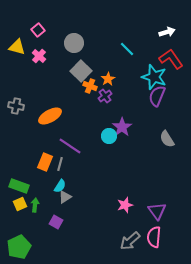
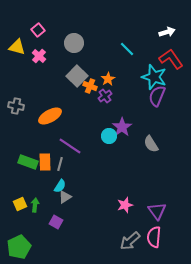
gray square: moved 4 px left, 5 px down
gray semicircle: moved 16 px left, 5 px down
orange rectangle: rotated 24 degrees counterclockwise
green rectangle: moved 9 px right, 24 px up
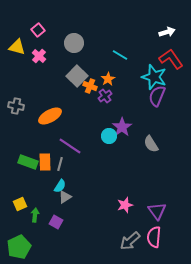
cyan line: moved 7 px left, 6 px down; rotated 14 degrees counterclockwise
green arrow: moved 10 px down
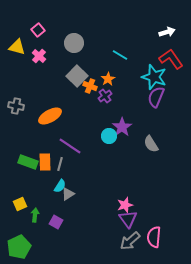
purple semicircle: moved 1 px left, 1 px down
gray triangle: moved 3 px right, 3 px up
purple triangle: moved 29 px left, 8 px down
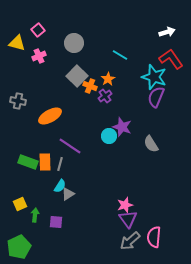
yellow triangle: moved 4 px up
pink cross: rotated 24 degrees clockwise
gray cross: moved 2 px right, 5 px up
purple star: rotated 18 degrees counterclockwise
purple square: rotated 24 degrees counterclockwise
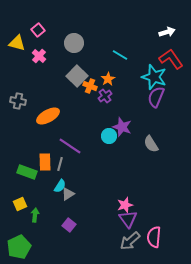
pink cross: rotated 24 degrees counterclockwise
orange ellipse: moved 2 px left
green rectangle: moved 1 px left, 10 px down
purple square: moved 13 px right, 3 px down; rotated 32 degrees clockwise
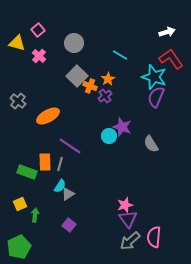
gray cross: rotated 28 degrees clockwise
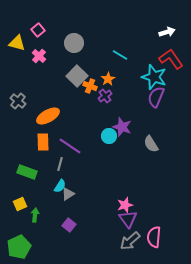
orange rectangle: moved 2 px left, 20 px up
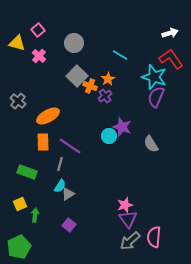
white arrow: moved 3 px right, 1 px down
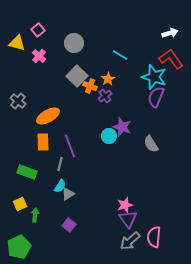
purple line: rotated 35 degrees clockwise
